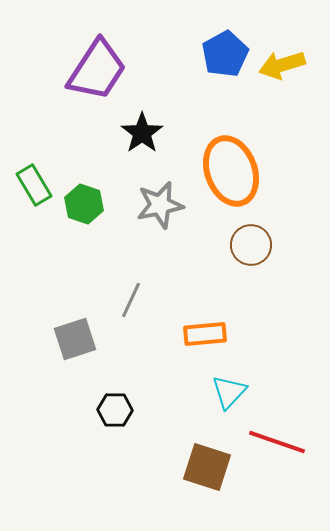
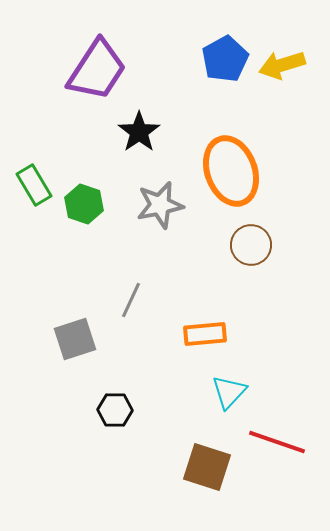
blue pentagon: moved 5 px down
black star: moved 3 px left, 1 px up
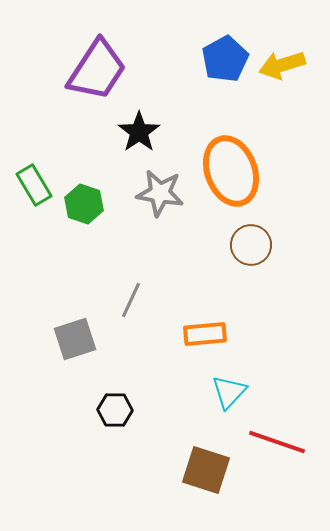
gray star: moved 12 px up; rotated 21 degrees clockwise
brown square: moved 1 px left, 3 px down
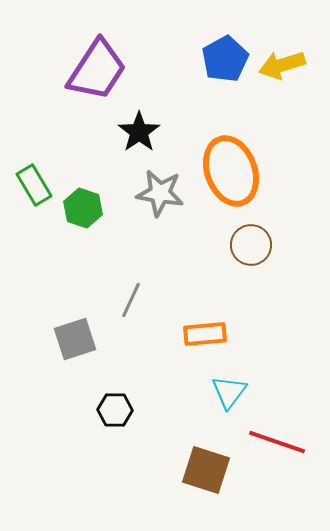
green hexagon: moved 1 px left, 4 px down
cyan triangle: rotated 6 degrees counterclockwise
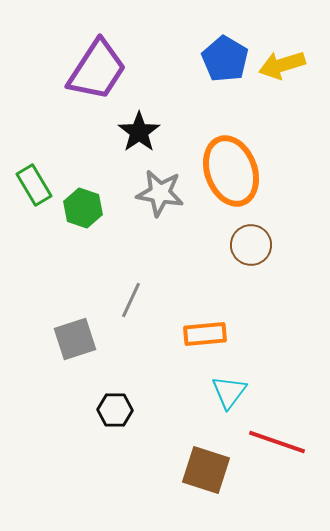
blue pentagon: rotated 12 degrees counterclockwise
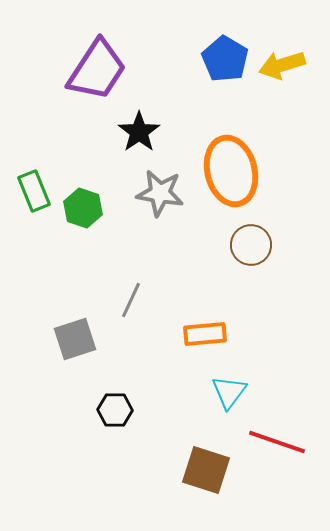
orange ellipse: rotated 6 degrees clockwise
green rectangle: moved 6 px down; rotated 9 degrees clockwise
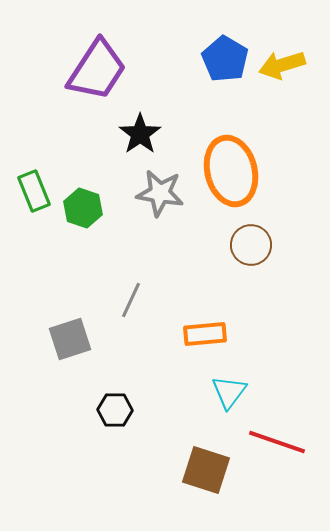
black star: moved 1 px right, 2 px down
gray square: moved 5 px left
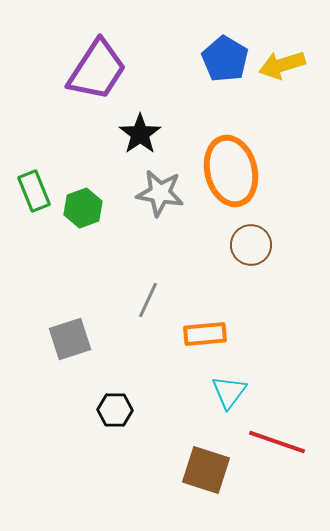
green hexagon: rotated 21 degrees clockwise
gray line: moved 17 px right
